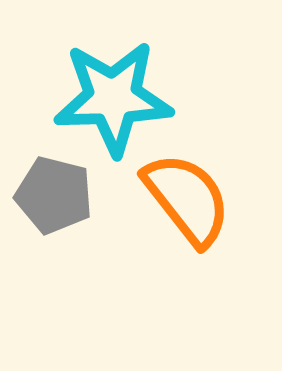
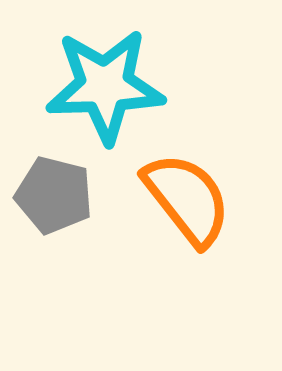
cyan star: moved 8 px left, 12 px up
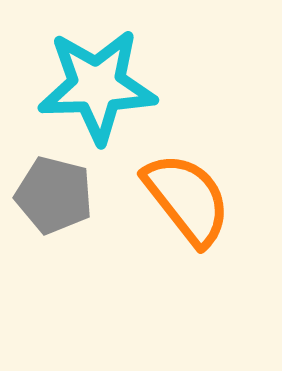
cyan star: moved 8 px left
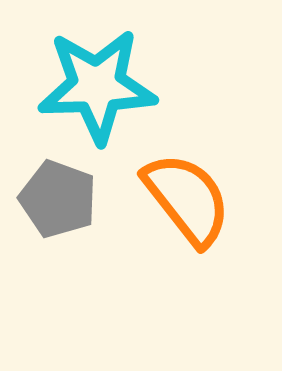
gray pentagon: moved 4 px right, 4 px down; rotated 6 degrees clockwise
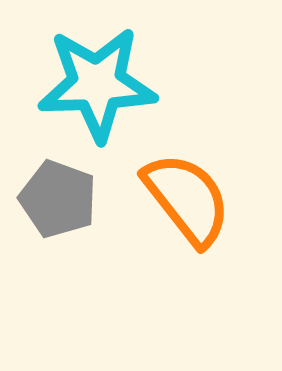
cyan star: moved 2 px up
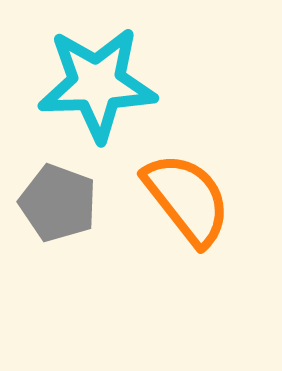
gray pentagon: moved 4 px down
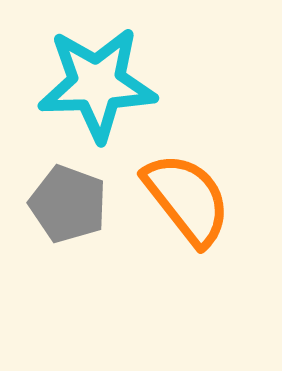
gray pentagon: moved 10 px right, 1 px down
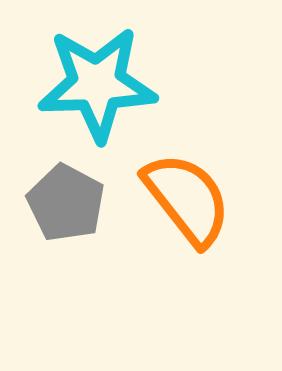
gray pentagon: moved 2 px left, 1 px up; rotated 8 degrees clockwise
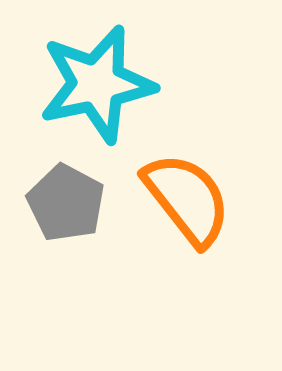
cyan star: rotated 10 degrees counterclockwise
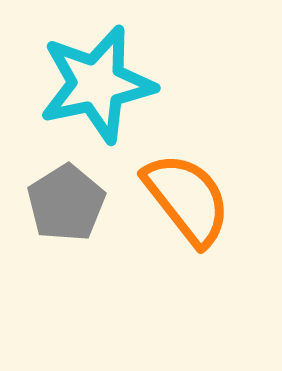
gray pentagon: rotated 12 degrees clockwise
